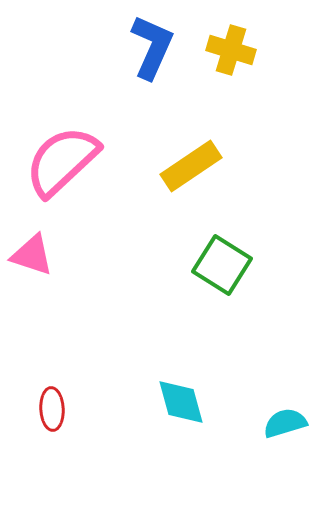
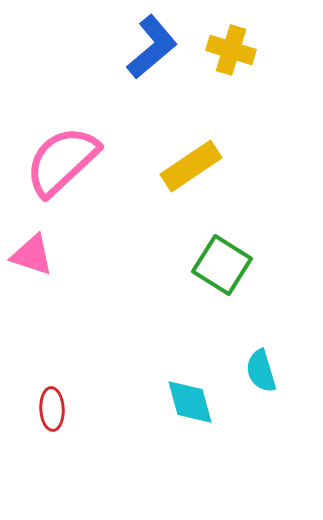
blue L-shape: rotated 26 degrees clockwise
cyan diamond: moved 9 px right
cyan semicircle: moved 24 px left, 52 px up; rotated 90 degrees counterclockwise
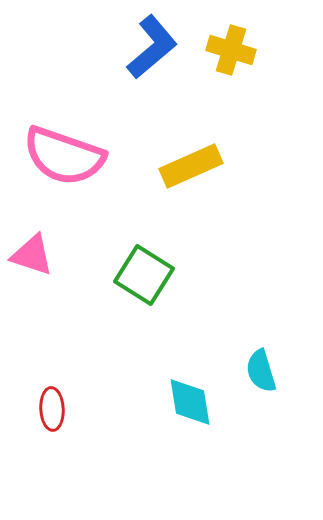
pink semicircle: moved 2 px right, 5 px up; rotated 118 degrees counterclockwise
yellow rectangle: rotated 10 degrees clockwise
green square: moved 78 px left, 10 px down
cyan diamond: rotated 6 degrees clockwise
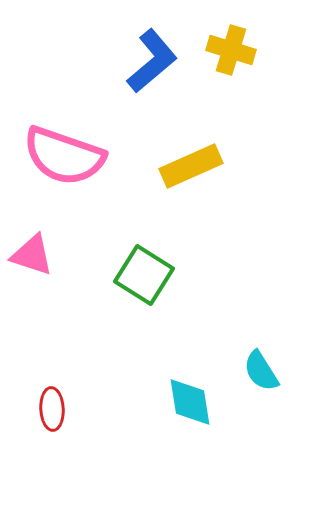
blue L-shape: moved 14 px down
cyan semicircle: rotated 15 degrees counterclockwise
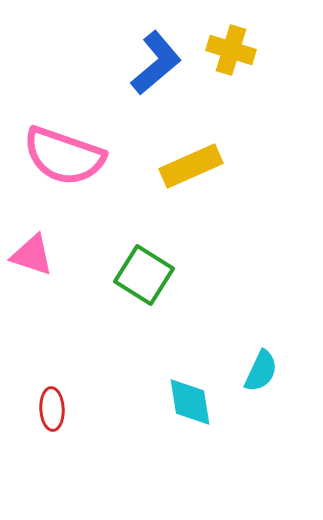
blue L-shape: moved 4 px right, 2 px down
cyan semicircle: rotated 123 degrees counterclockwise
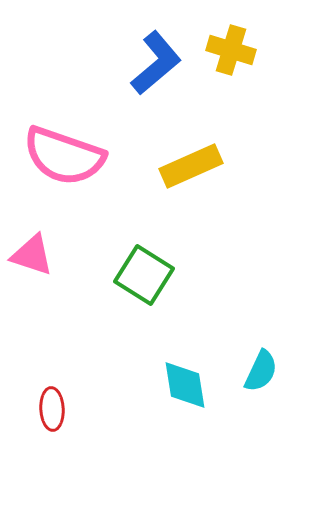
cyan diamond: moved 5 px left, 17 px up
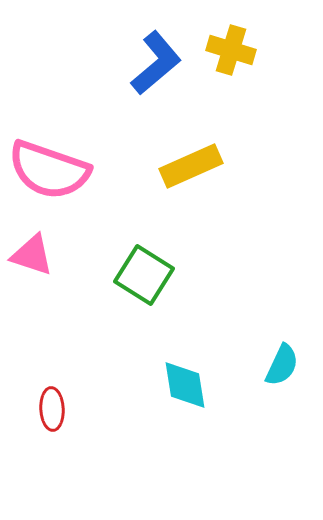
pink semicircle: moved 15 px left, 14 px down
cyan semicircle: moved 21 px right, 6 px up
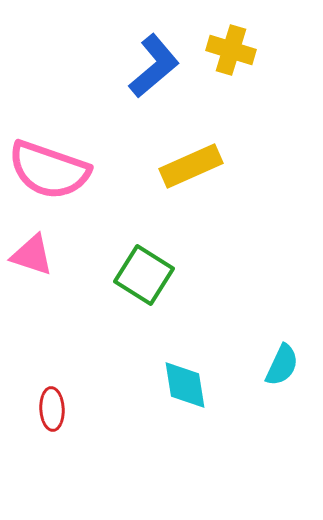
blue L-shape: moved 2 px left, 3 px down
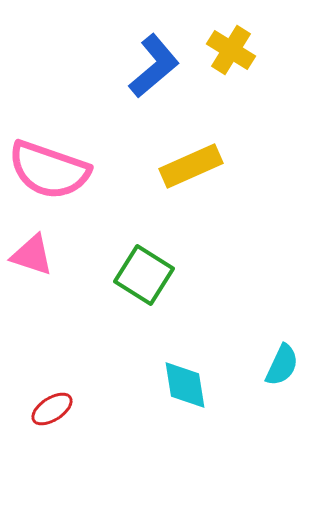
yellow cross: rotated 15 degrees clockwise
red ellipse: rotated 60 degrees clockwise
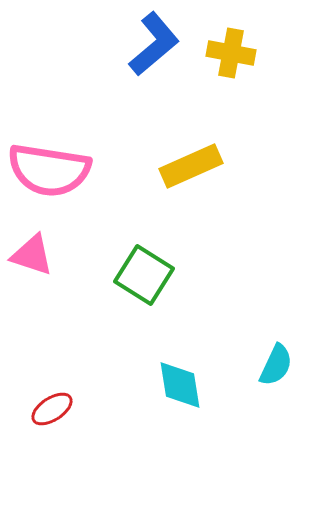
yellow cross: moved 3 px down; rotated 21 degrees counterclockwise
blue L-shape: moved 22 px up
pink semicircle: rotated 10 degrees counterclockwise
cyan semicircle: moved 6 px left
cyan diamond: moved 5 px left
